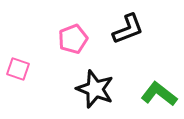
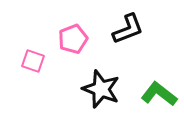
pink square: moved 15 px right, 8 px up
black star: moved 6 px right
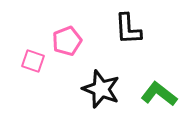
black L-shape: rotated 108 degrees clockwise
pink pentagon: moved 6 px left, 2 px down
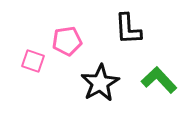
pink pentagon: rotated 12 degrees clockwise
black star: moved 1 px left, 6 px up; rotated 21 degrees clockwise
green L-shape: moved 14 px up; rotated 9 degrees clockwise
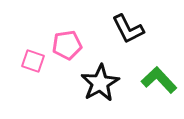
black L-shape: rotated 24 degrees counterclockwise
pink pentagon: moved 4 px down
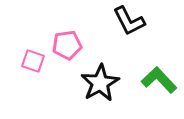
black L-shape: moved 1 px right, 8 px up
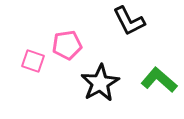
green L-shape: rotated 6 degrees counterclockwise
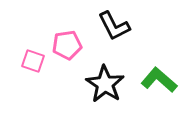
black L-shape: moved 15 px left, 5 px down
black star: moved 5 px right, 1 px down; rotated 9 degrees counterclockwise
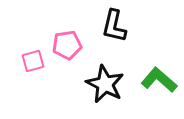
black L-shape: rotated 40 degrees clockwise
pink square: rotated 35 degrees counterclockwise
black star: rotated 6 degrees counterclockwise
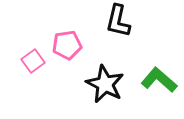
black L-shape: moved 4 px right, 5 px up
pink square: rotated 20 degrees counterclockwise
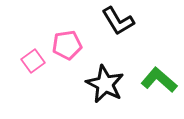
black L-shape: rotated 44 degrees counterclockwise
